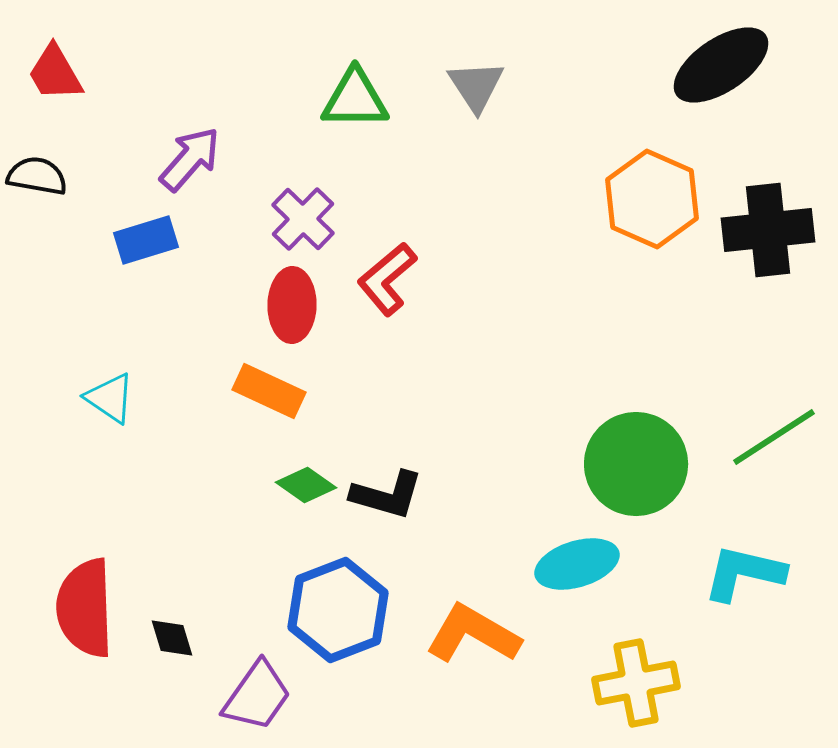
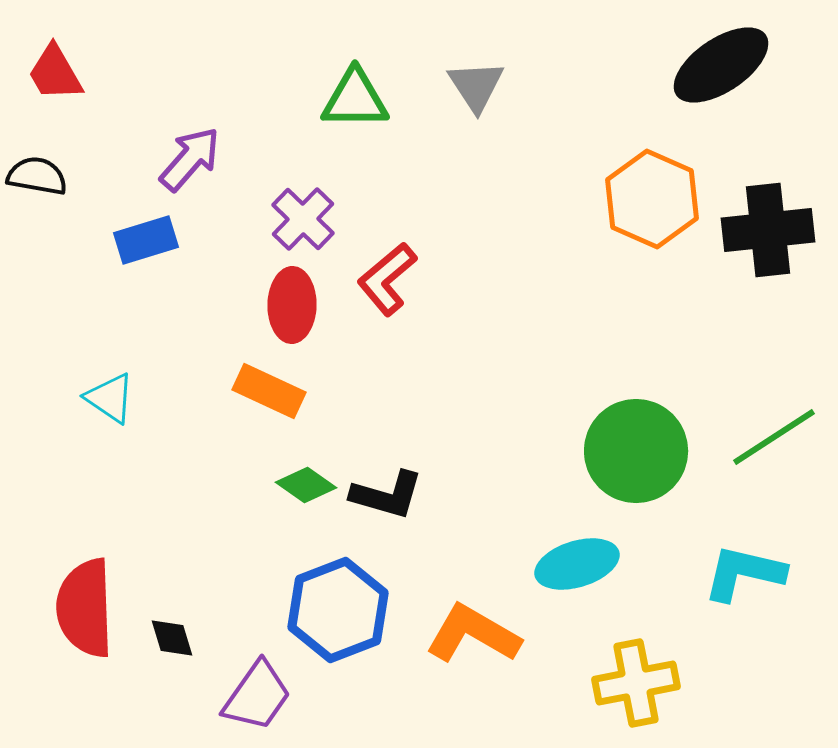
green circle: moved 13 px up
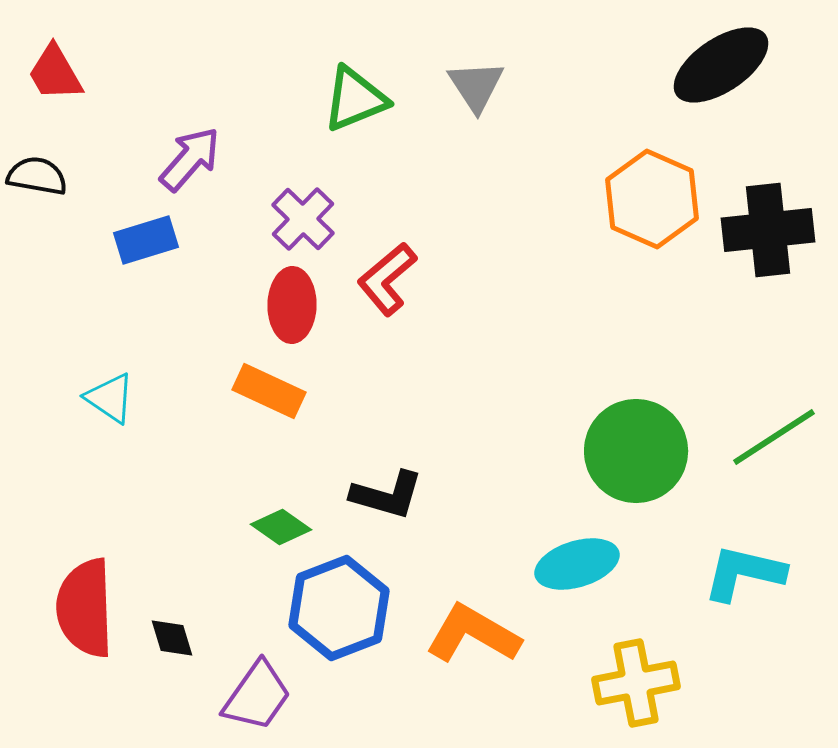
green triangle: rotated 22 degrees counterclockwise
green diamond: moved 25 px left, 42 px down
blue hexagon: moved 1 px right, 2 px up
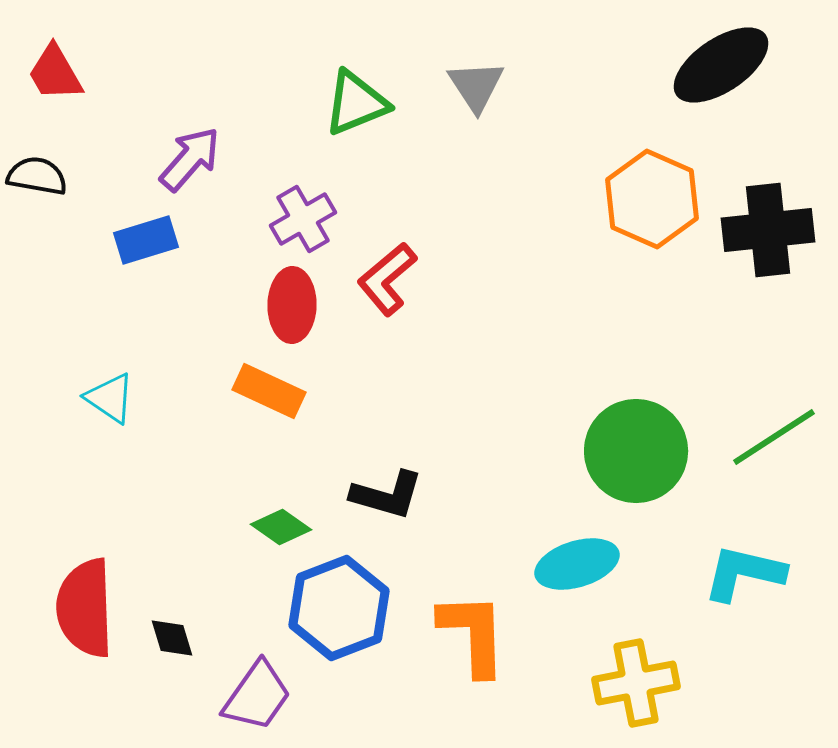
green triangle: moved 1 px right, 4 px down
purple cross: rotated 16 degrees clockwise
orange L-shape: rotated 58 degrees clockwise
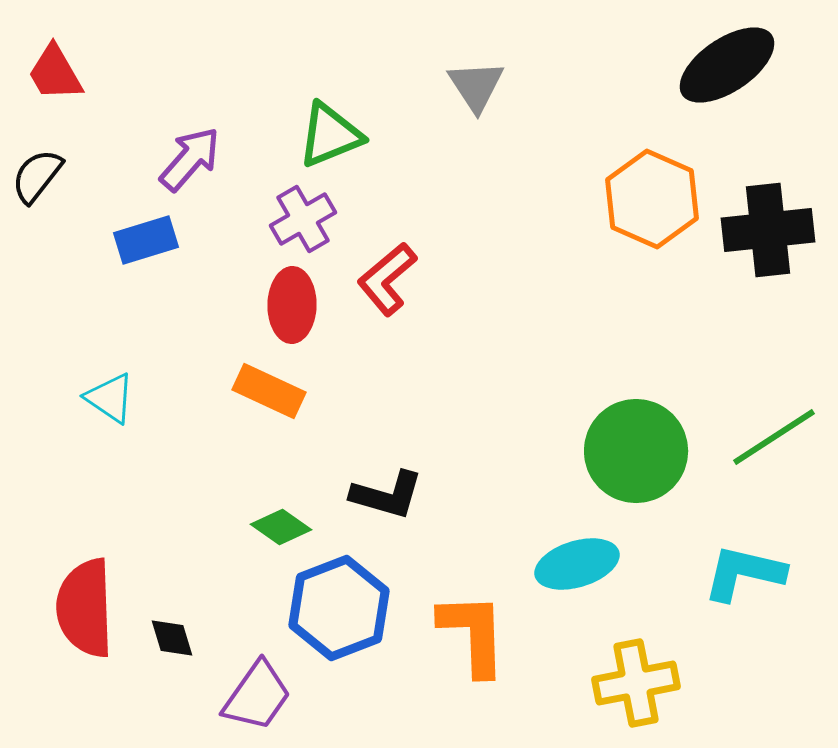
black ellipse: moved 6 px right
green triangle: moved 26 px left, 32 px down
black semicircle: rotated 62 degrees counterclockwise
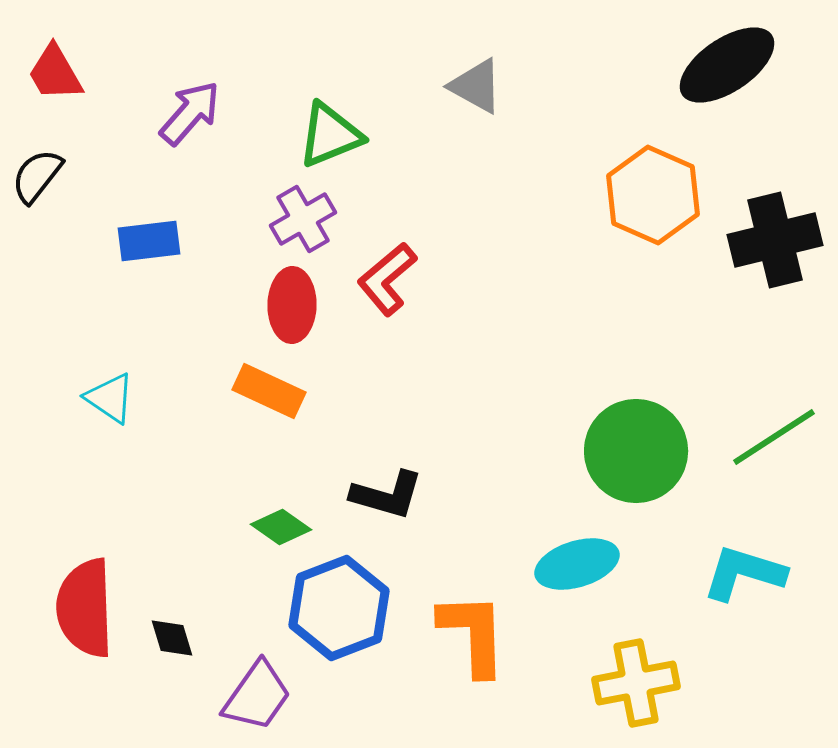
gray triangle: rotated 28 degrees counterclockwise
purple arrow: moved 46 px up
orange hexagon: moved 1 px right, 4 px up
black cross: moved 7 px right, 10 px down; rotated 8 degrees counterclockwise
blue rectangle: moved 3 px right, 1 px down; rotated 10 degrees clockwise
cyan L-shape: rotated 4 degrees clockwise
